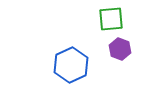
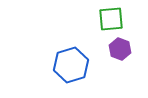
blue hexagon: rotated 8 degrees clockwise
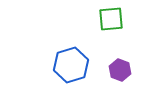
purple hexagon: moved 21 px down
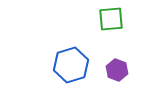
purple hexagon: moved 3 px left
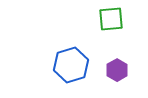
purple hexagon: rotated 10 degrees clockwise
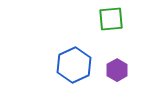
blue hexagon: moved 3 px right; rotated 8 degrees counterclockwise
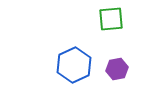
purple hexagon: moved 1 px up; rotated 20 degrees clockwise
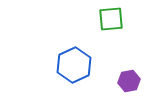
purple hexagon: moved 12 px right, 12 px down
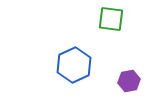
green square: rotated 12 degrees clockwise
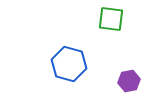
blue hexagon: moved 5 px left, 1 px up; rotated 20 degrees counterclockwise
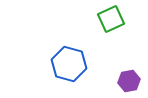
green square: rotated 32 degrees counterclockwise
